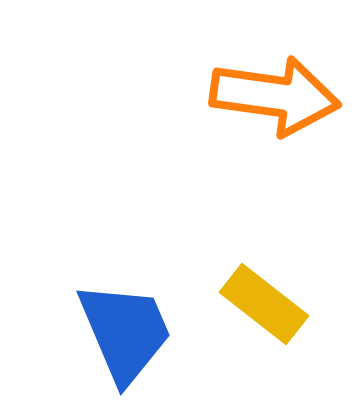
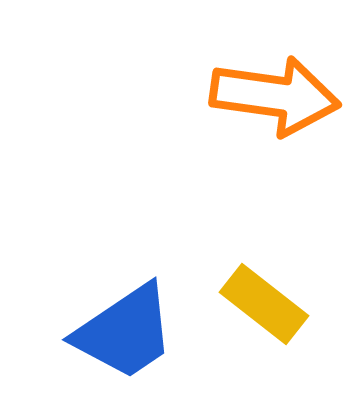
blue trapezoid: rotated 79 degrees clockwise
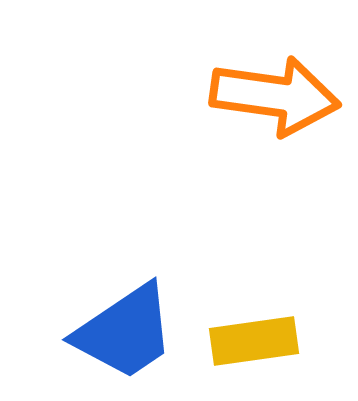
yellow rectangle: moved 10 px left, 37 px down; rotated 46 degrees counterclockwise
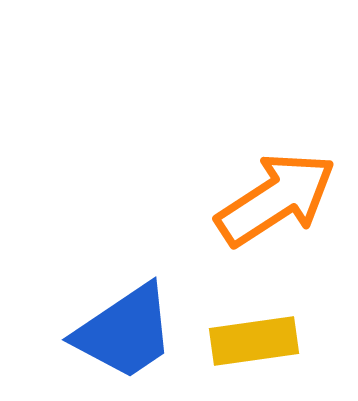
orange arrow: moved 1 px right, 103 px down; rotated 41 degrees counterclockwise
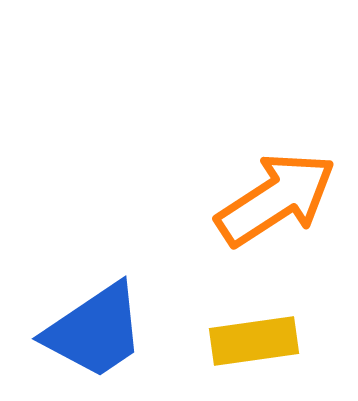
blue trapezoid: moved 30 px left, 1 px up
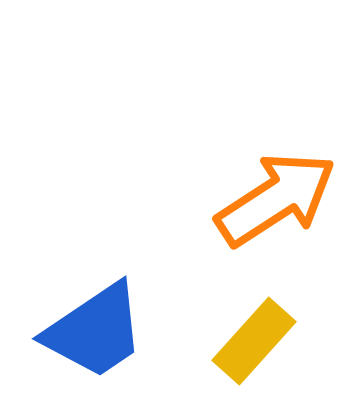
yellow rectangle: rotated 40 degrees counterclockwise
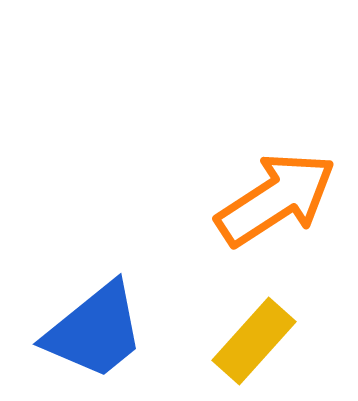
blue trapezoid: rotated 5 degrees counterclockwise
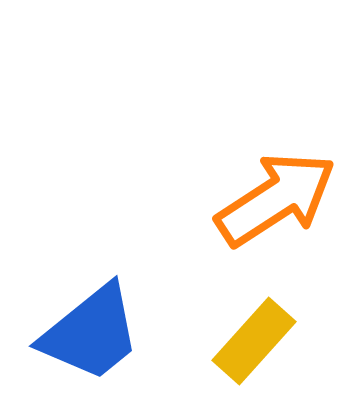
blue trapezoid: moved 4 px left, 2 px down
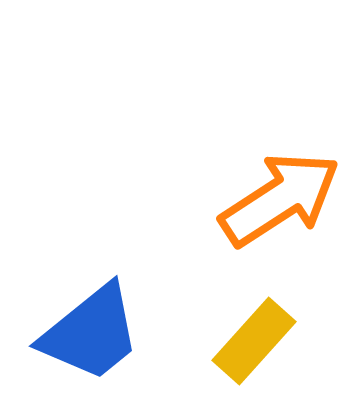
orange arrow: moved 4 px right
